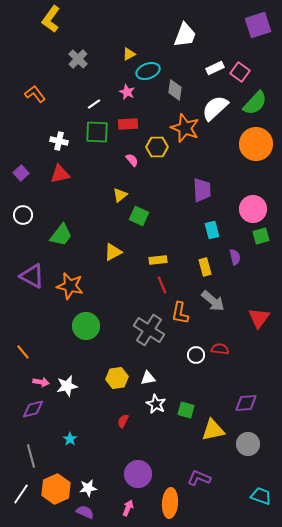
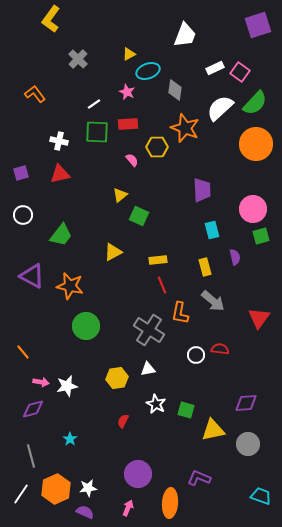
white semicircle at (215, 108): moved 5 px right
purple square at (21, 173): rotated 28 degrees clockwise
white triangle at (148, 378): moved 9 px up
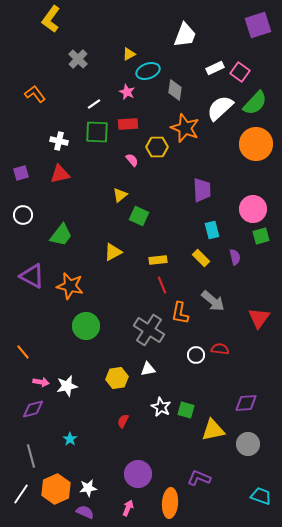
yellow rectangle at (205, 267): moved 4 px left, 9 px up; rotated 30 degrees counterclockwise
white star at (156, 404): moved 5 px right, 3 px down
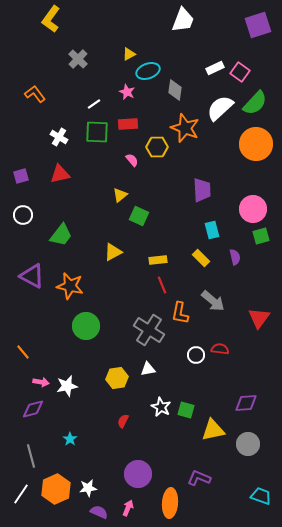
white trapezoid at (185, 35): moved 2 px left, 15 px up
white cross at (59, 141): moved 4 px up; rotated 18 degrees clockwise
purple square at (21, 173): moved 3 px down
purple semicircle at (85, 512): moved 14 px right
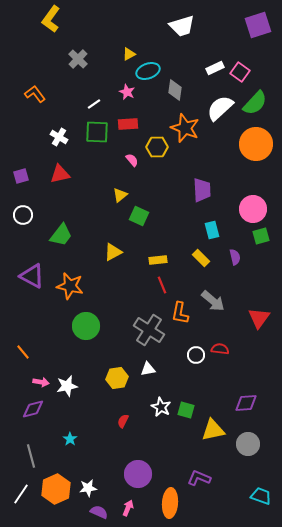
white trapezoid at (183, 20): moved 1 px left, 6 px down; rotated 52 degrees clockwise
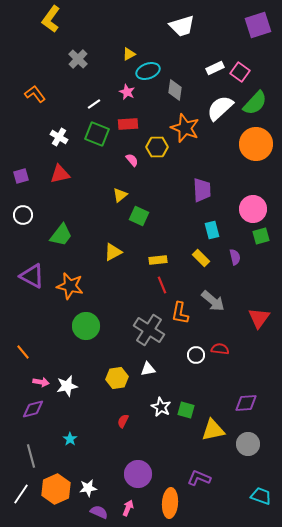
green square at (97, 132): moved 2 px down; rotated 20 degrees clockwise
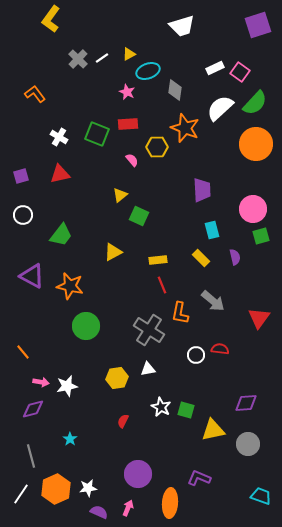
white line at (94, 104): moved 8 px right, 46 px up
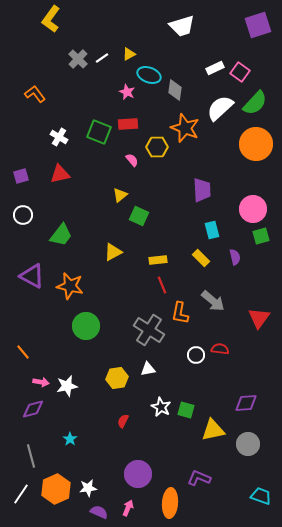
cyan ellipse at (148, 71): moved 1 px right, 4 px down; rotated 40 degrees clockwise
green square at (97, 134): moved 2 px right, 2 px up
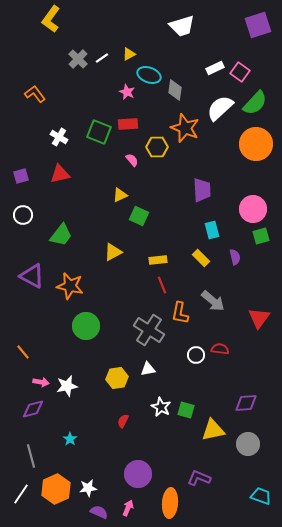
yellow triangle at (120, 195): rotated 14 degrees clockwise
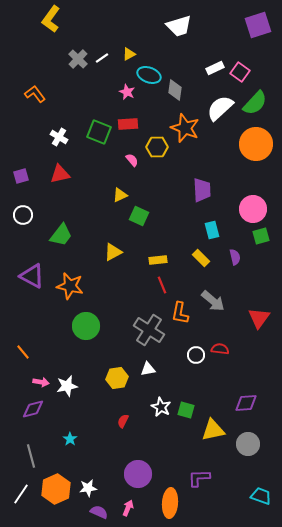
white trapezoid at (182, 26): moved 3 px left
purple L-shape at (199, 478): rotated 25 degrees counterclockwise
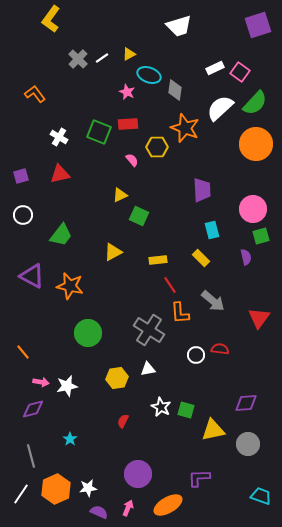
purple semicircle at (235, 257): moved 11 px right
red line at (162, 285): moved 8 px right; rotated 12 degrees counterclockwise
orange L-shape at (180, 313): rotated 15 degrees counterclockwise
green circle at (86, 326): moved 2 px right, 7 px down
orange ellipse at (170, 503): moved 2 px left, 2 px down; rotated 56 degrees clockwise
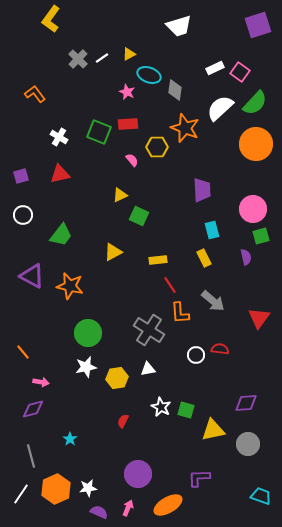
yellow rectangle at (201, 258): moved 3 px right; rotated 18 degrees clockwise
white star at (67, 386): moved 19 px right, 19 px up
